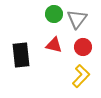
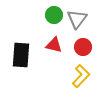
green circle: moved 1 px down
black rectangle: rotated 10 degrees clockwise
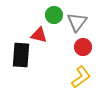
gray triangle: moved 3 px down
red triangle: moved 15 px left, 10 px up
yellow L-shape: moved 1 px down; rotated 10 degrees clockwise
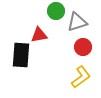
green circle: moved 2 px right, 4 px up
gray triangle: rotated 35 degrees clockwise
red triangle: rotated 24 degrees counterclockwise
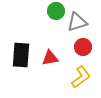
red triangle: moved 11 px right, 23 px down
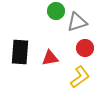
red circle: moved 2 px right, 1 px down
black rectangle: moved 1 px left, 3 px up
yellow L-shape: moved 1 px left
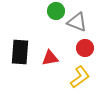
gray triangle: rotated 40 degrees clockwise
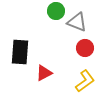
red triangle: moved 6 px left, 15 px down; rotated 18 degrees counterclockwise
yellow L-shape: moved 5 px right, 4 px down
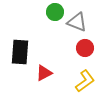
green circle: moved 1 px left, 1 px down
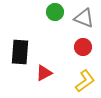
gray triangle: moved 7 px right, 4 px up
red circle: moved 2 px left, 1 px up
